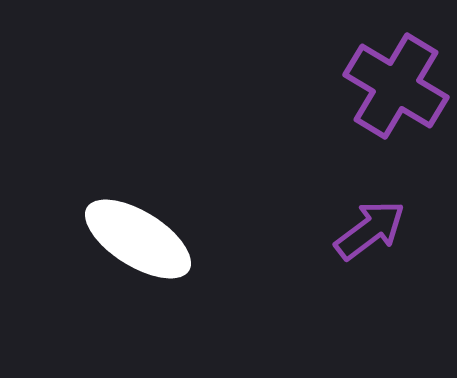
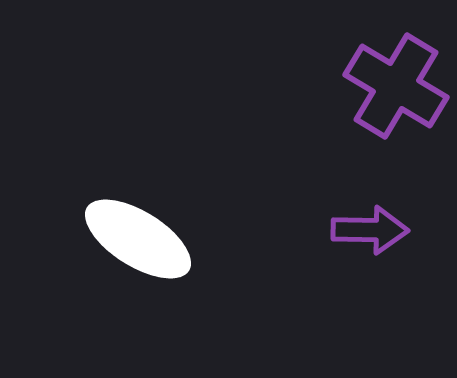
purple arrow: rotated 38 degrees clockwise
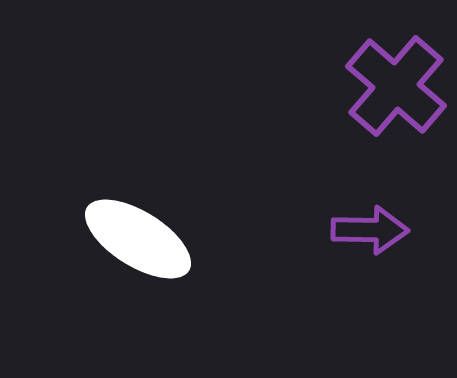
purple cross: rotated 10 degrees clockwise
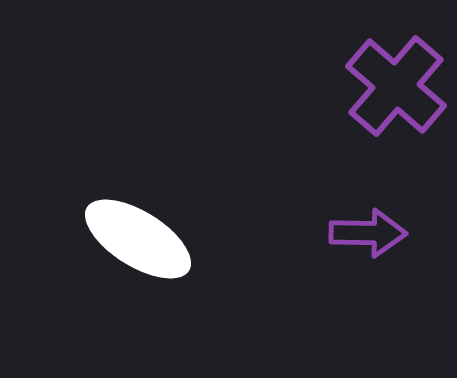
purple arrow: moved 2 px left, 3 px down
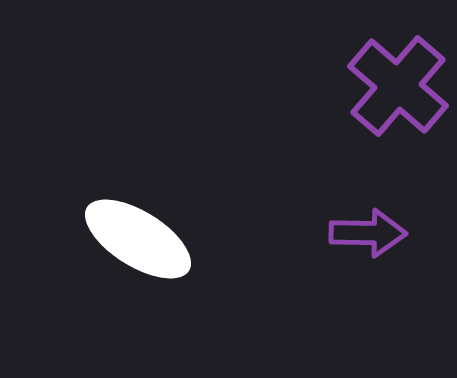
purple cross: moved 2 px right
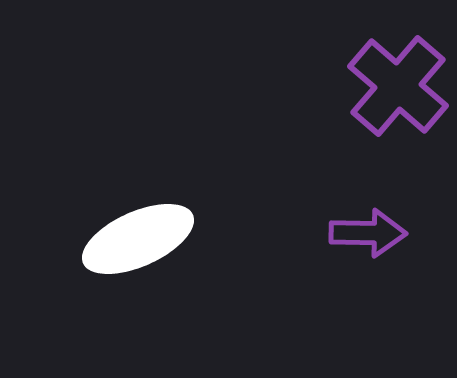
white ellipse: rotated 56 degrees counterclockwise
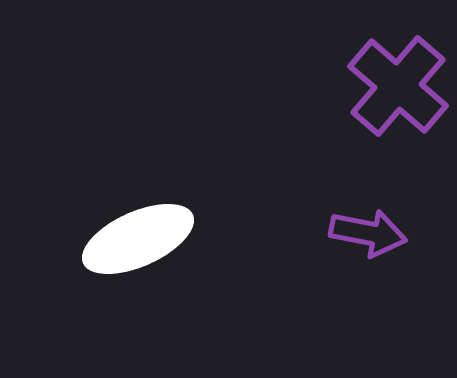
purple arrow: rotated 10 degrees clockwise
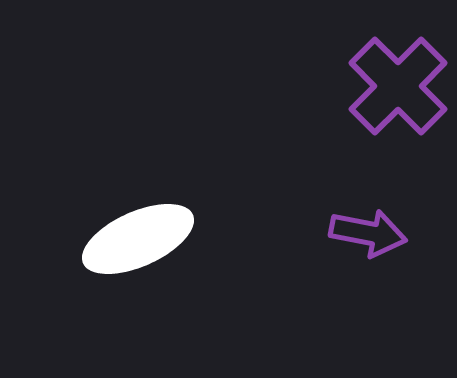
purple cross: rotated 4 degrees clockwise
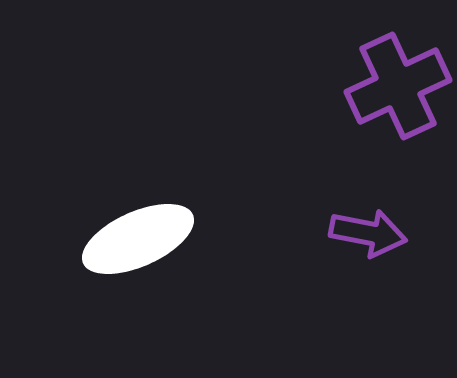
purple cross: rotated 20 degrees clockwise
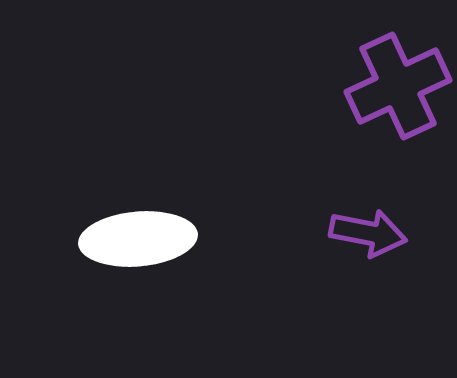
white ellipse: rotated 19 degrees clockwise
